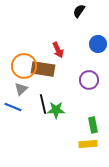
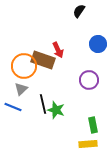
brown rectangle: moved 9 px up; rotated 10 degrees clockwise
green star: rotated 18 degrees clockwise
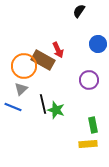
brown rectangle: rotated 10 degrees clockwise
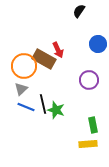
brown rectangle: moved 1 px right, 1 px up
blue line: moved 13 px right
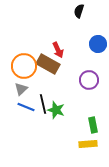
black semicircle: rotated 16 degrees counterclockwise
brown rectangle: moved 4 px right, 5 px down
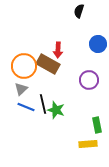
red arrow: rotated 28 degrees clockwise
green rectangle: moved 4 px right
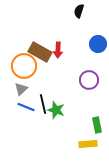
brown rectangle: moved 8 px left, 12 px up
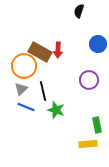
black line: moved 13 px up
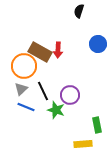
purple circle: moved 19 px left, 15 px down
black line: rotated 12 degrees counterclockwise
yellow rectangle: moved 5 px left
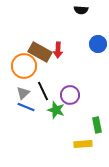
black semicircle: moved 2 px right, 1 px up; rotated 104 degrees counterclockwise
gray triangle: moved 2 px right, 4 px down
